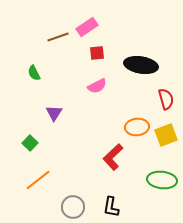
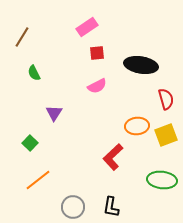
brown line: moved 36 px left; rotated 40 degrees counterclockwise
orange ellipse: moved 1 px up
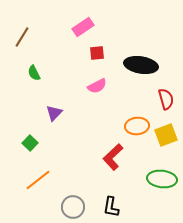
pink rectangle: moved 4 px left
purple triangle: rotated 12 degrees clockwise
green ellipse: moved 1 px up
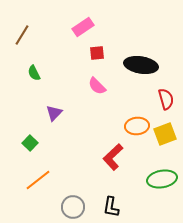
brown line: moved 2 px up
pink semicircle: rotated 72 degrees clockwise
yellow square: moved 1 px left, 1 px up
green ellipse: rotated 16 degrees counterclockwise
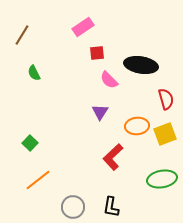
pink semicircle: moved 12 px right, 6 px up
purple triangle: moved 46 px right, 1 px up; rotated 12 degrees counterclockwise
